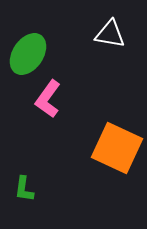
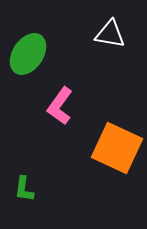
pink L-shape: moved 12 px right, 7 px down
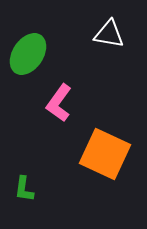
white triangle: moved 1 px left
pink L-shape: moved 1 px left, 3 px up
orange square: moved 12 px left, 6 px down
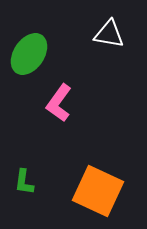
green ellipse: moved 1 px right
orange square: moved 7 px left, 37 px down
green L-shape: moved 7 px up
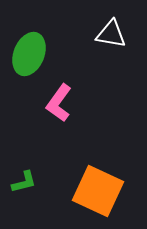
white triangle: moved 2 px right
green ellipse: rotated 12 degrees counterclockwise
green L-shape: rotated 112 degrees counterclockwise
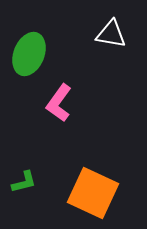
orange square: moved 5 px left, 2 px down
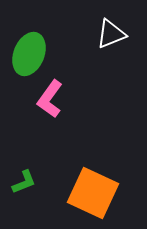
white triangle: rotated 32 degrees counterclockwise
pink L-shape: moved 9 px left, 4 px up
green L-shape: rotated 8 degrees counterclockwise
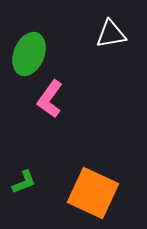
white triangle: rotated 12 degrees clockwise
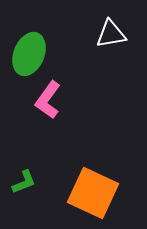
pink L-shape: moved 2 px left, 1 px down
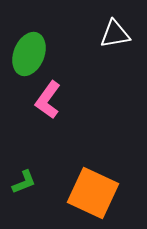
white triangle: moved 4 px right
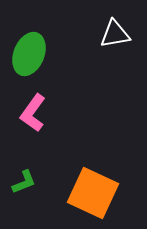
pink L-shape: moved 15 px left, 13 px down
